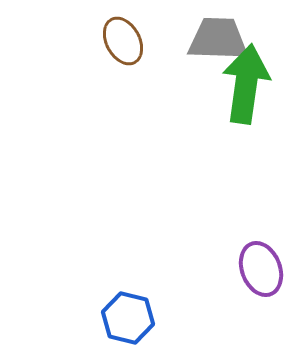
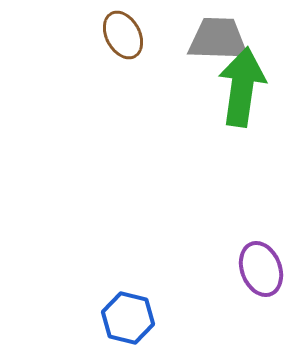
brown ellipse: moved 6 px up
green arrow: moved 4 px left, 3 px down
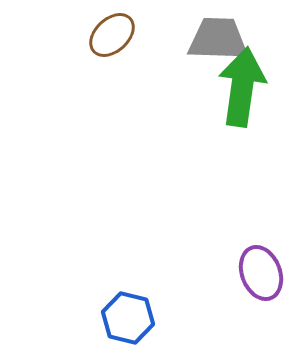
brown ellipse: moved 11 px left; rotated 75 degrees clockwise
purple ellipse: moved 4 px down
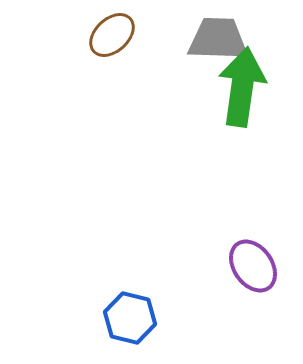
purple ellipse: moved 8 px left, 7 px up; rotated 14 degrees counterclockwise
blue hexagon: moved 2 px right
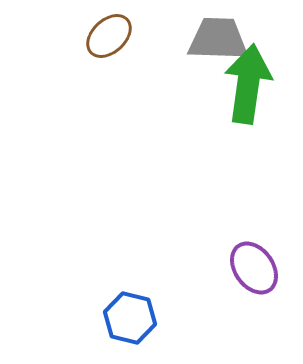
brown ellipse: moved 3 px left, 1 px down
green arrow: moved 6 px right, 3 px up
purple ellipse: moved 1 px right, 2 px down
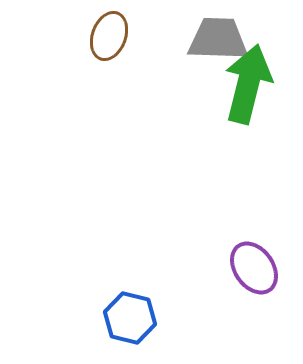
brown ellipse: rotated 27 degrees counterclockwise
green arrow: rotated 6 degrees clockwise
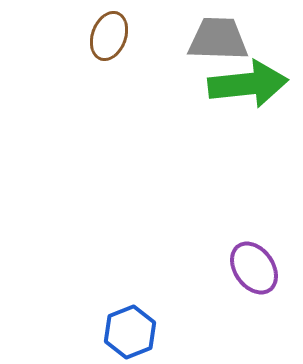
green arrow: rotated 70 degrees clockwise
blue hexagon: moved 14 px down; rotated 24 degrees clockwise
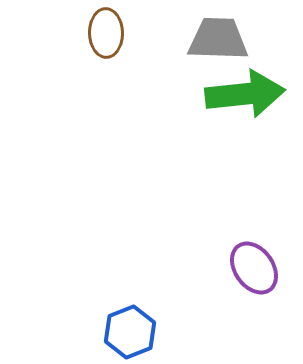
brown ellipse: moved 3 px left, 3 px up; rotated 21 degrees counterclockwise
green arrow: moved 3 px left, 10 px down
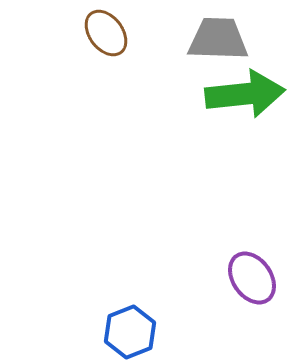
brown ellipse: rotated 36 degrees counterclockwise
purple ellipse: moved 2 px left, 10 px down
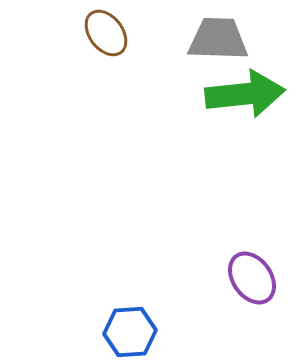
blue hexagon: rotated 18 degrees clockwise
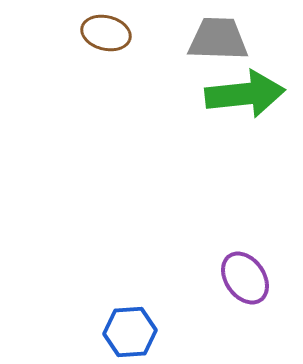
brown ellipse: rotated 39 degrees counterclockwise
purple ellipse: moved 7 px left
